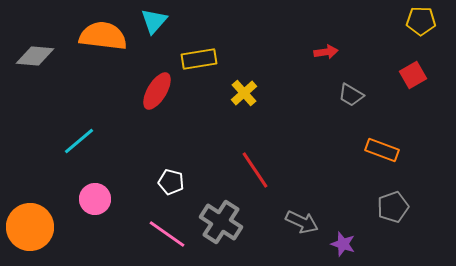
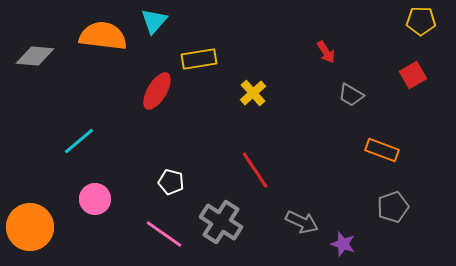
red arrow: rotated 65 degrees clockwise
yellow cross: moved 9 px right
pink line: moved 3 px left
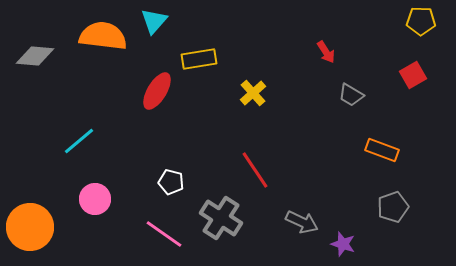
gray cross: moved 4 px up
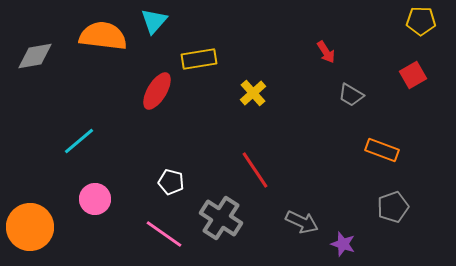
gray diamond: rotated 15 degrees counterclockwise
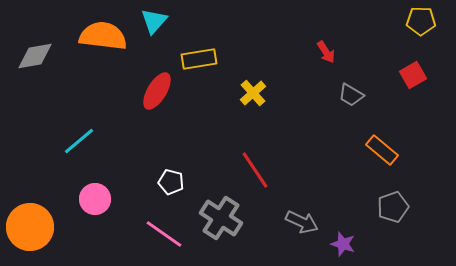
orange rectangle: rotated 20 degrees clockwise
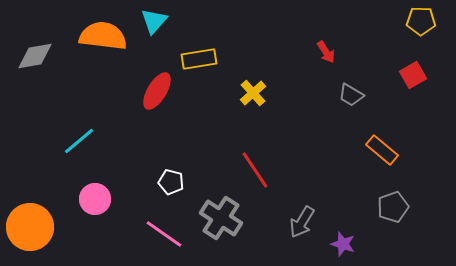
gray arrow: rotated 96 degrees clockwise
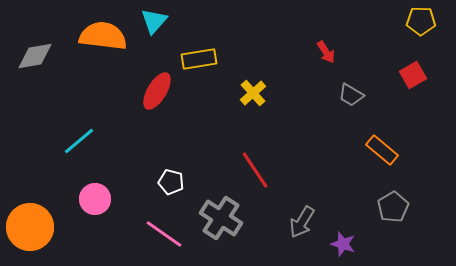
gray pentagon: rotated 12 degrees counterclockwise
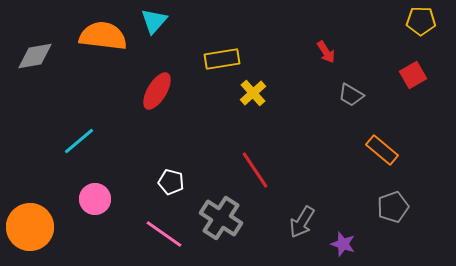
yellow rectangle: moved 23 px right
gray pentagon: rotated 12 degrees clockwise
